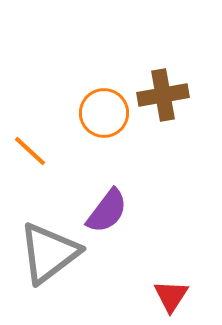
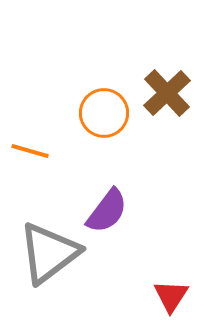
brown cross: moved 4 px right, 2 px up; rotated 33 degrees counterclockwise
orange line: rotated 27 degrees counterclockwise
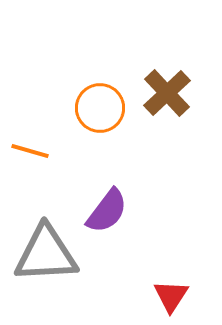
orange circle: moved 4 px left, 5 px up
gray triangle: moved 3 px left, 1 px down; rotated 34 degrees clockwise
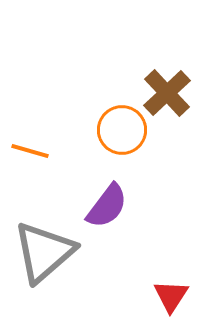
orange circle: moved 22 px right, 22 px down
purple semicircle: moved 5 px up
gray triangle: moved 2 px left, 2 px up; rotated 38 degrees counterclockwise
